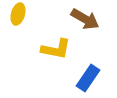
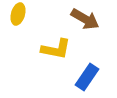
blue rectangle: moved 1 px left, 1 px up
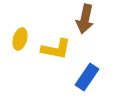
yellow ellipse: moved 2 px right, 25 px down
brown arrow: rotated 72 degrees clockwise
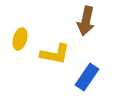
brown arrow: moved 1 px right, 2 px down
yellow L-shape: moved 1 px left, 5 px down
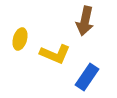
brown arrow: moved 1 px left
yellow L-shape: rotated 12 degrees clockwise
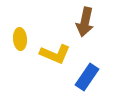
brown arrow: moved 1 px down
yellow ellipse: rotated 20 degrees counterclockwise
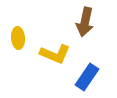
yellow ellipse: moved 2 px left, 1 px up
